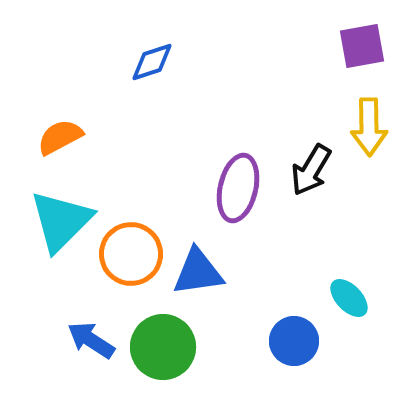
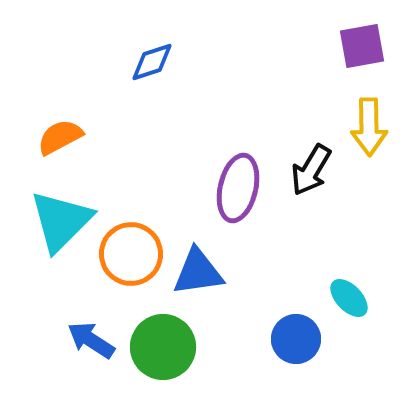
blue circle: moved 2 px right, 2 px up
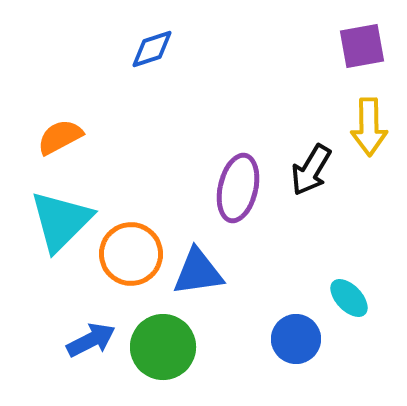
blue diamond: moved 13 px up
blue arrow: rotated 120 degrees clockwise
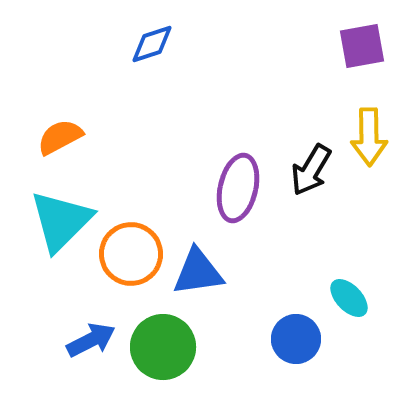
blue diamond: moved 5 px up
yellow arrow: moved 10 px down
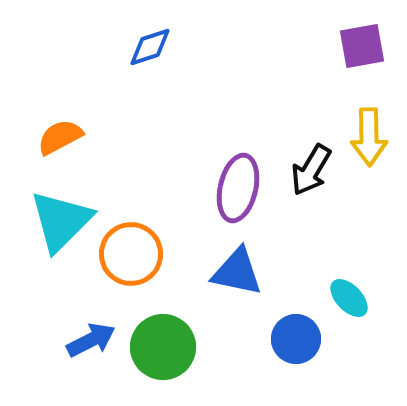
blue diamond: moved 2 px left, 3 px down
blue triangle: moved 39 px right; rotated 20 degrees clockwise
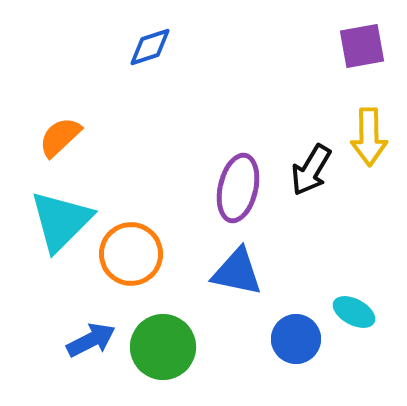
orange semicircle: rotated 15 degrees counterclockwise
cyan ellipse: moved 5 px right, 14 px down; rotated 18 degrees counterclockwise
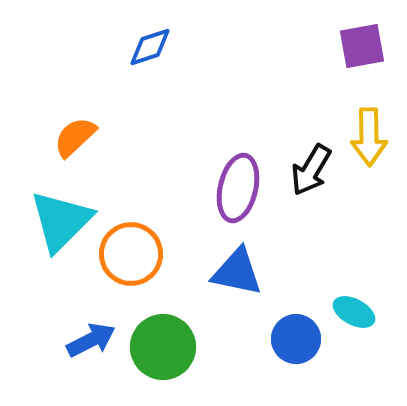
orange semicircle: moved 15 px right
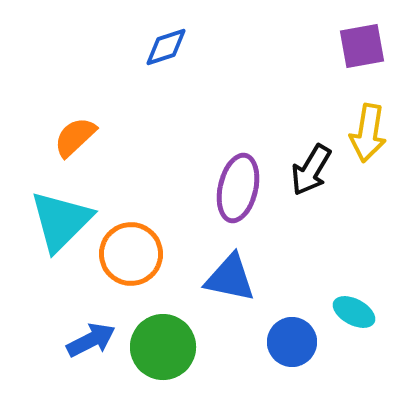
blue diamond: moved 16 px right
yellow arrow: moved 1 px left, 4 px up; rotated 10 degrees clockwise
blue triangle: moved 7 px left, 6 px down
blue circle: moved 4 px left, 3 px down
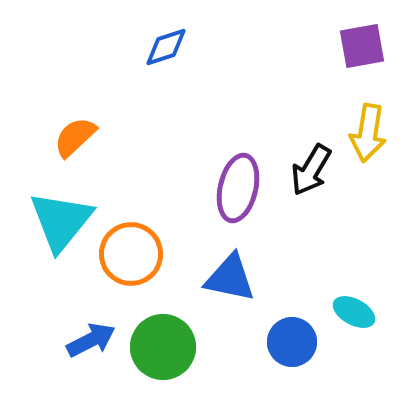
cyan triangle: rotated 6 degrees counterclockwise
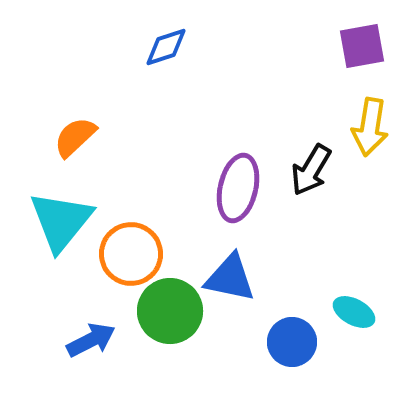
yellow arrow: moved 2 px right, 6 px up
green circle: moved 7 px right, 36 px up
